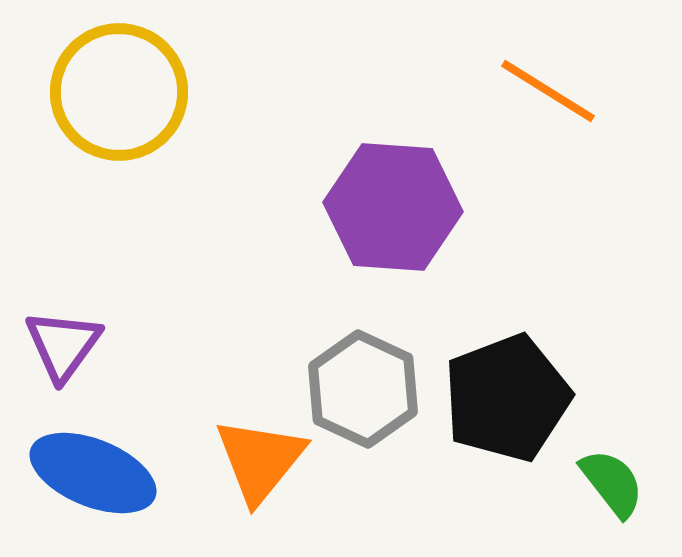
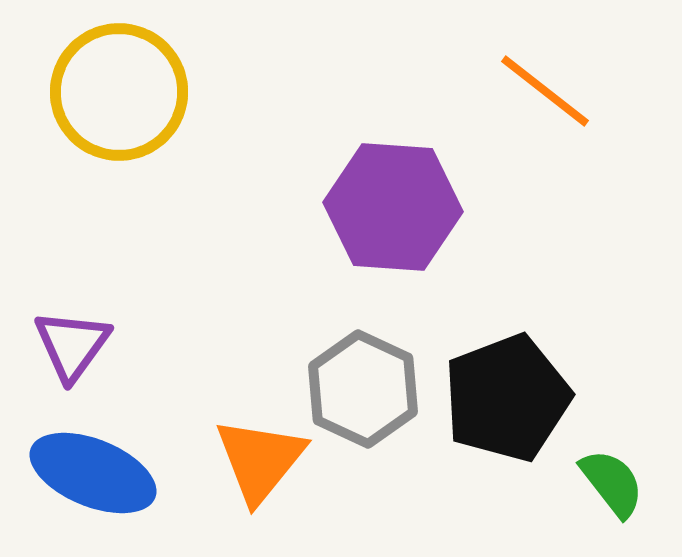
orange line: moved 3 px left; rotated 6 degrees clockwise
purple triangle: moved 9 px right
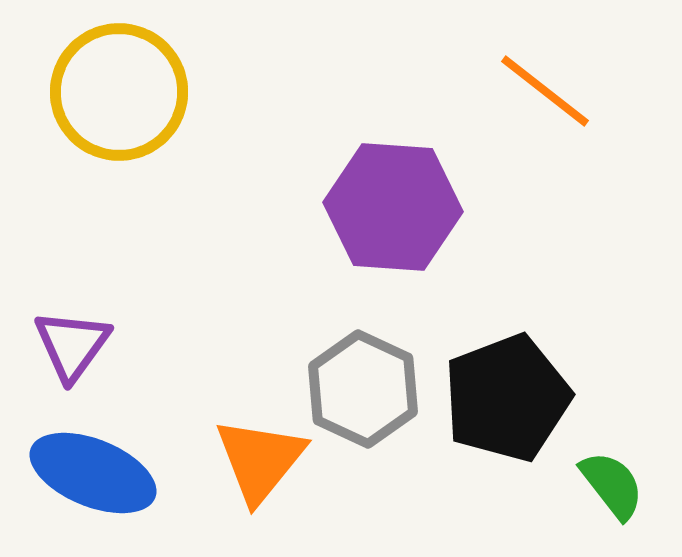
green semicircle: moved 2 px down
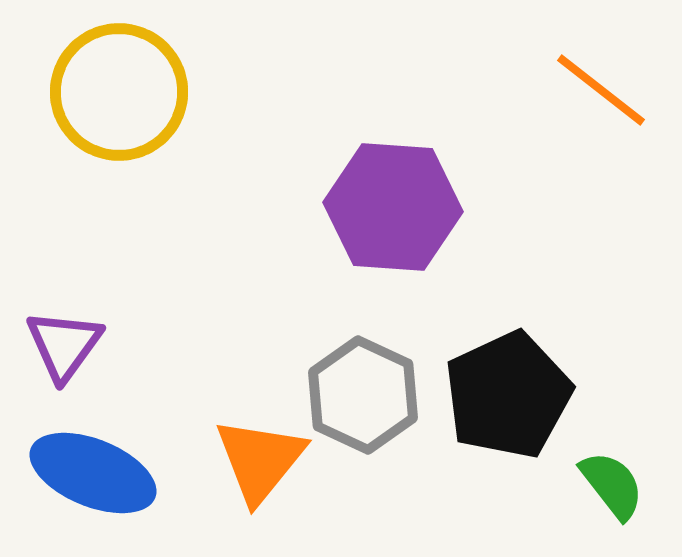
orange line: moved 56 px right, 1 px up
purple triangle: moved 8 px left
gray hexagon: moved 6 px down
black pentagon: moved 1 px right, 3 px up; rotated 4 degrees counterclockwise
